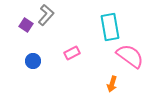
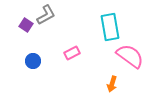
gray L-shape: rotated 20 degrees clockwise
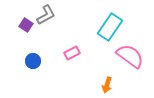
cyan rectangle: rotated 44 degrees clockwise
orange arrow: moved 5 px left, 1 px down
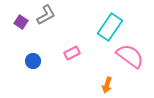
purple square: moved 5 px left, 3 px up
